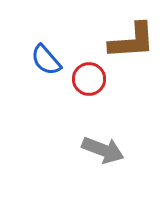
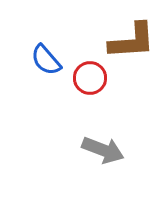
red circle: moved 1 px right, 1 px up
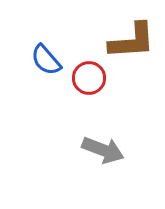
red circle: moved 1 px left
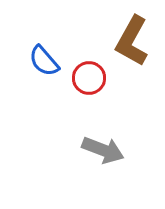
brown L-shape: rotated 123 degrees clockwise
blue semicircle: moved 2 px left, 1 px down
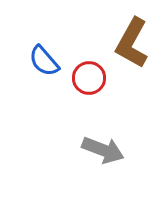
brown L-shape: moved 2 px down
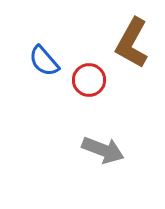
red circle: moved 2 px down
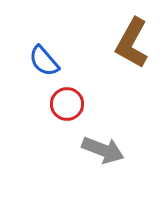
red circle: moved 22 px left, 24 px down
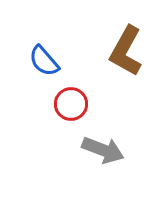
brown L-shape: moved 6 px left, 8 px down
red circle: moved 4 px right
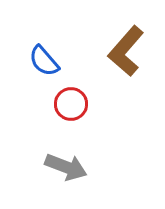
brown L-shape: rotated 12 degrees clockwise
gray arrow: moved 37 px left, 17 px down
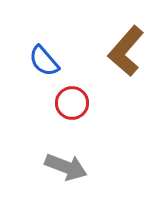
red circle: moved 1 px right, 1 px up
